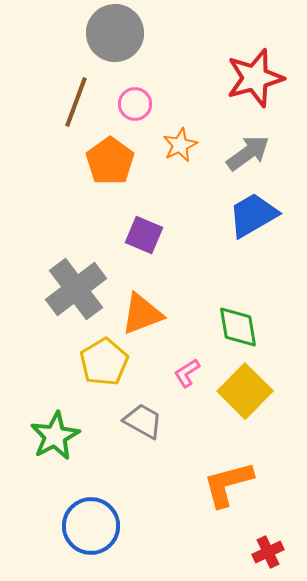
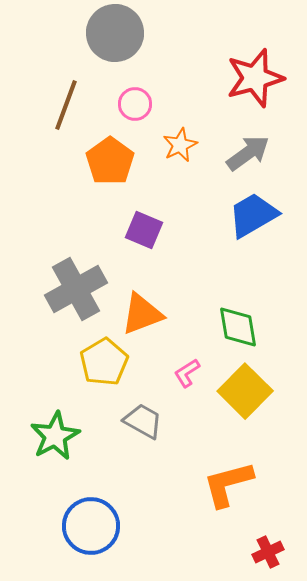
brown line: moved 10 px left, 3 px down
purple square: moved 5 px up
gray cross: rotated 8 degrees clockwise
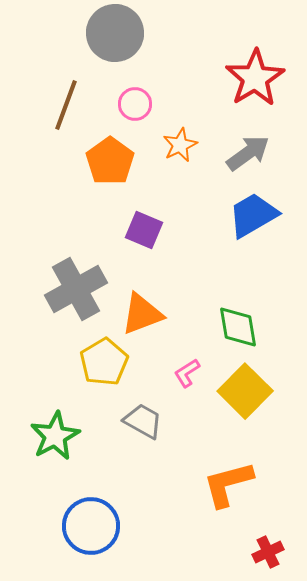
red star: rotated 16 degrees counterclockwise
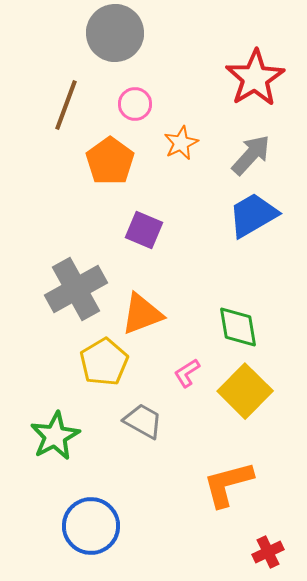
orange star: moved 1 px right, 2 px up
gray arrow: moved 3 px right, 2 px down; rotated 12 degrees counterclockwise
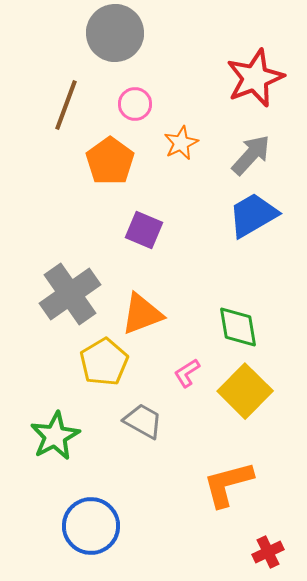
red star: rotated 10 degrees clockwise
gray cross: moved 6 px left, 5 px down; rotated 6 degrees counterclockwise
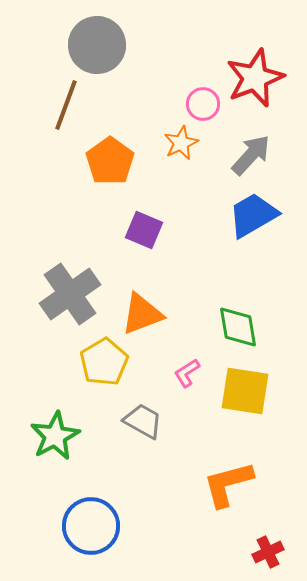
gray circle: moved 18 px left, 12 px down
pink circle: moved 68 px right
yellow square: rotated 36 degrees counterclockwise
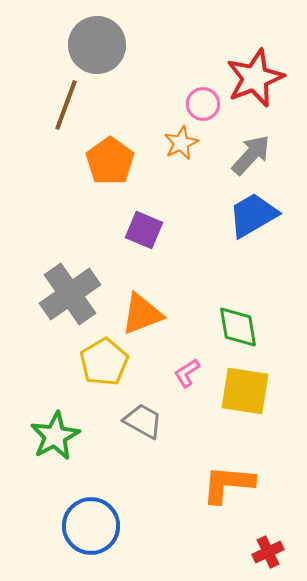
orange L-shape: rotated 20 degrees clockwise
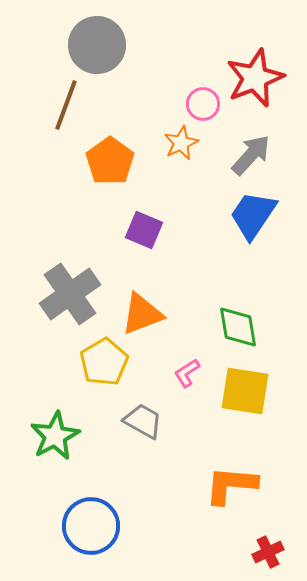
blue trapezoid: rotated 26 degrees counterclockwise
orange L-shape: moved 3 px right, 1 px down
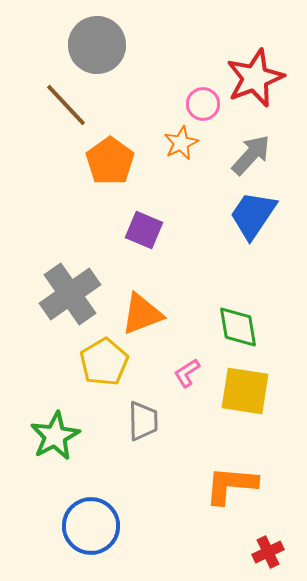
brown line: rotated 63 degrees counterclockwise
gray trapezoid: rotated 60 degrees clockwise
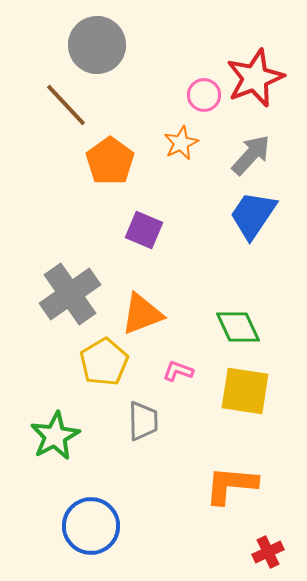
pink circle: moved 1 px right, 9 px up
green diamond: rotated 15 degrees counterclockwise
pink L-shape: moved 9 px left, 2 px up; rotated 52 degrees clockwise
